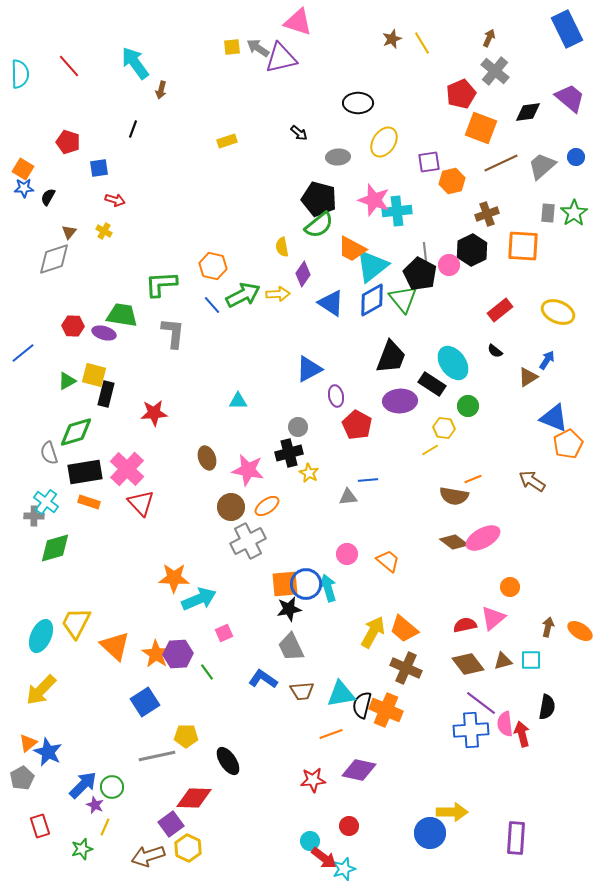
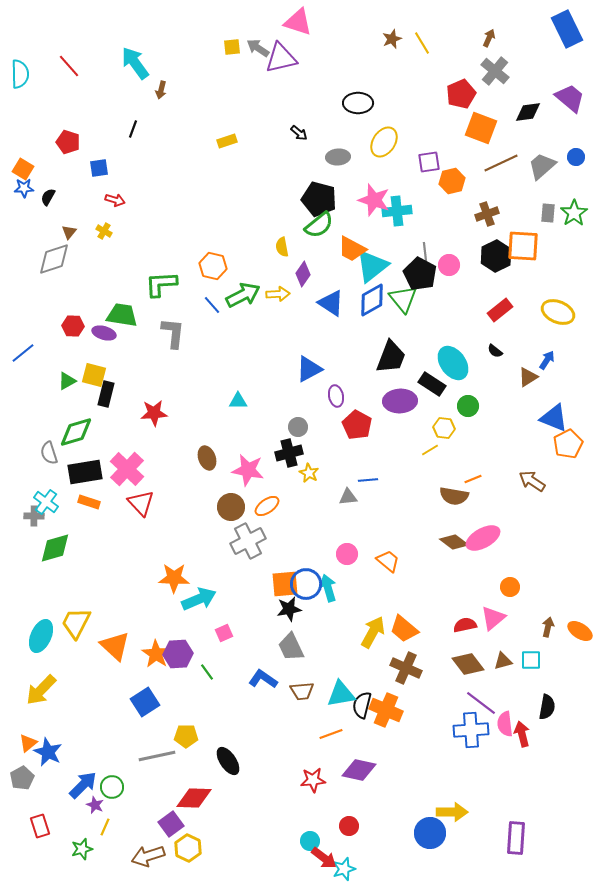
black hexagon at (472, 250): moved 24 px right, 6 px down
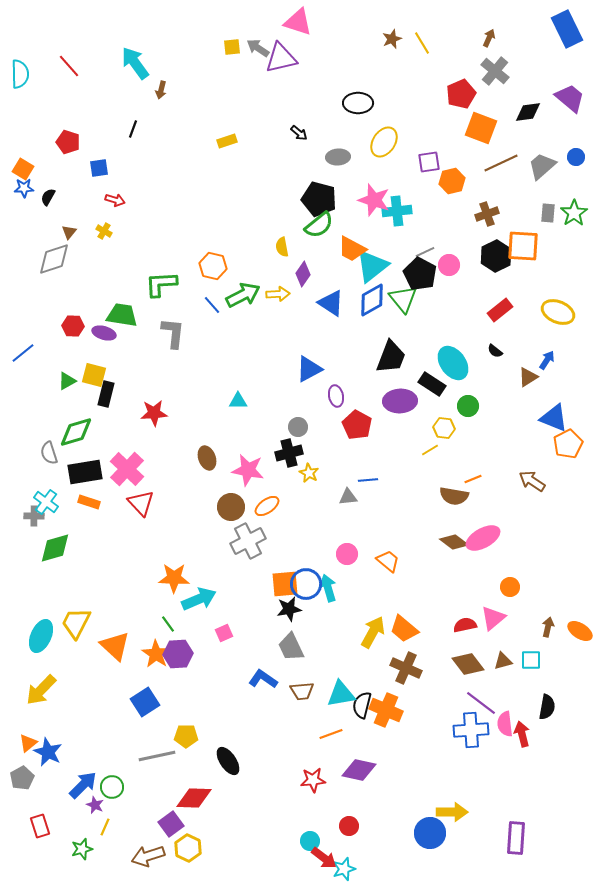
gray line at (425, 252): rotated 72 degrees clockwise
green line at (207, 672): moved 39 px left, 48 px up
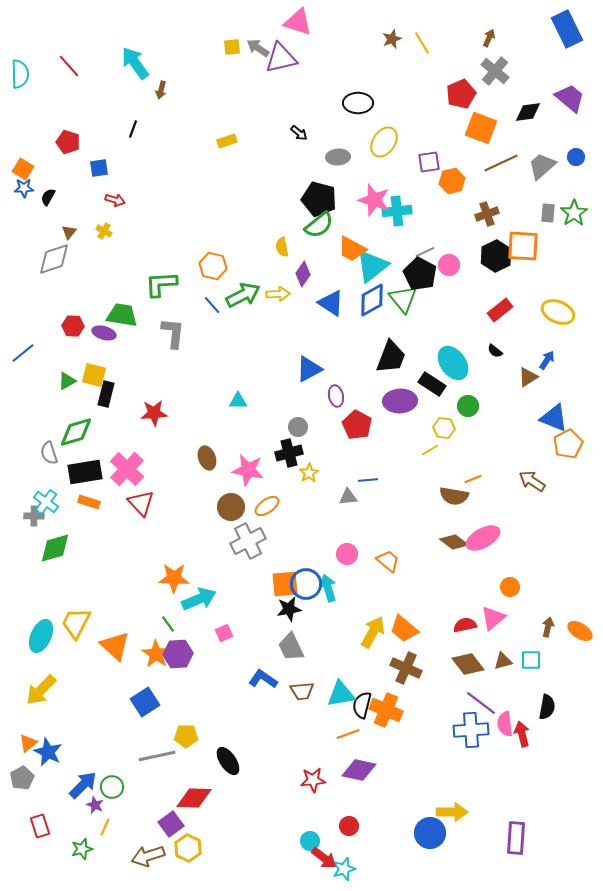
yellow star at (309, 473): rotated 12 degrees clockwise
orange line at (331, 734): moved 17 px right
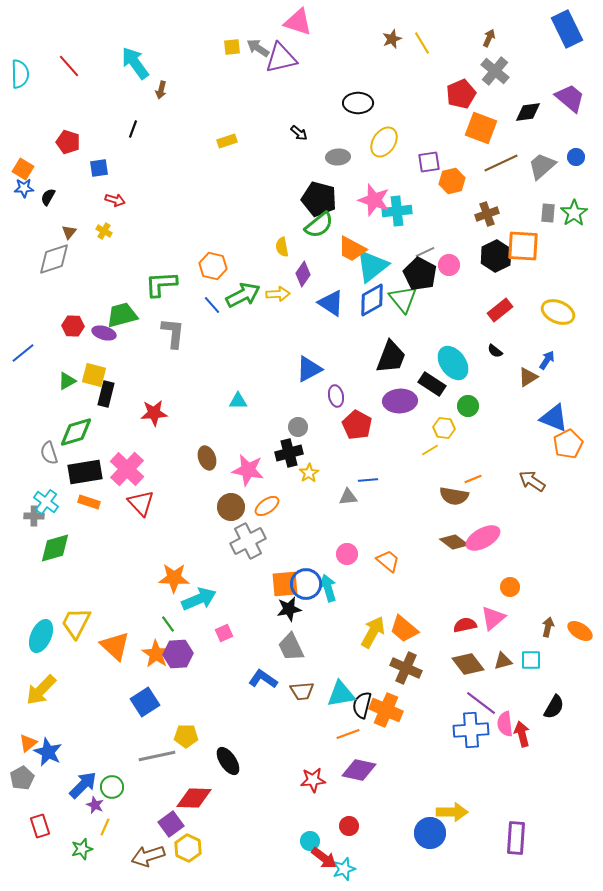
green trapezoid at (122, 315): rotated 24 degrees counterclockwise
black semicircle at (547, 707): moved 7 px right; rotated 20 degrees clockwise
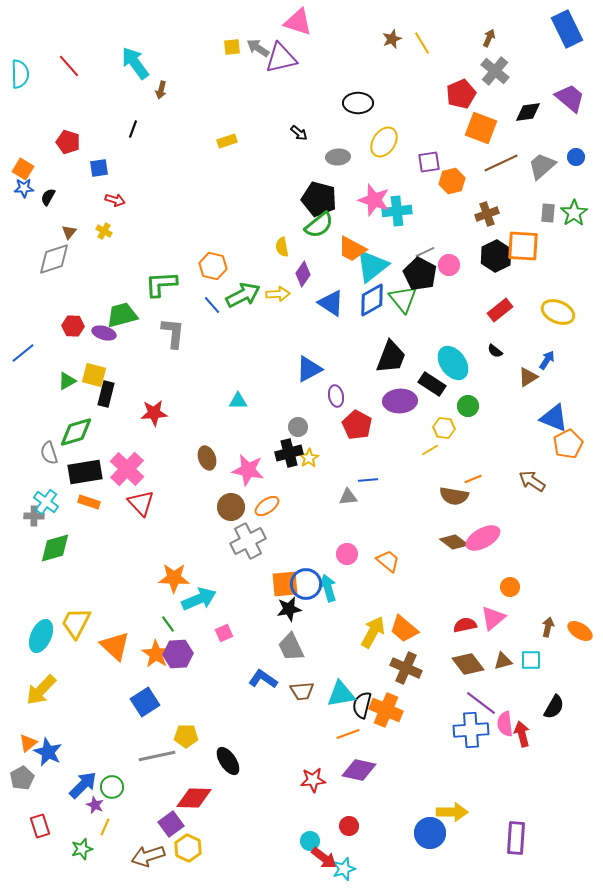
yellow star at (309, 473): moved 15 px up
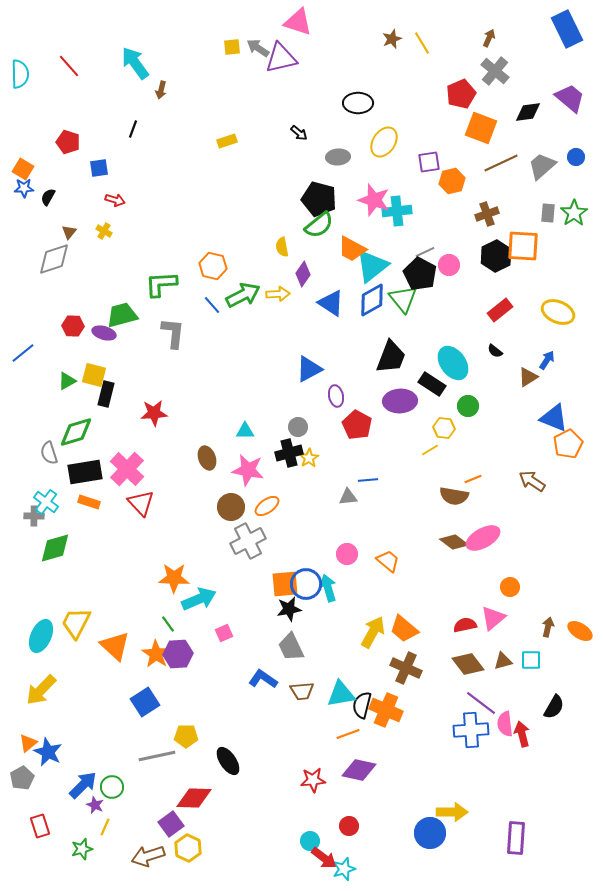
cyan triangle at (238, 401): moved 7 px right, 30 px down
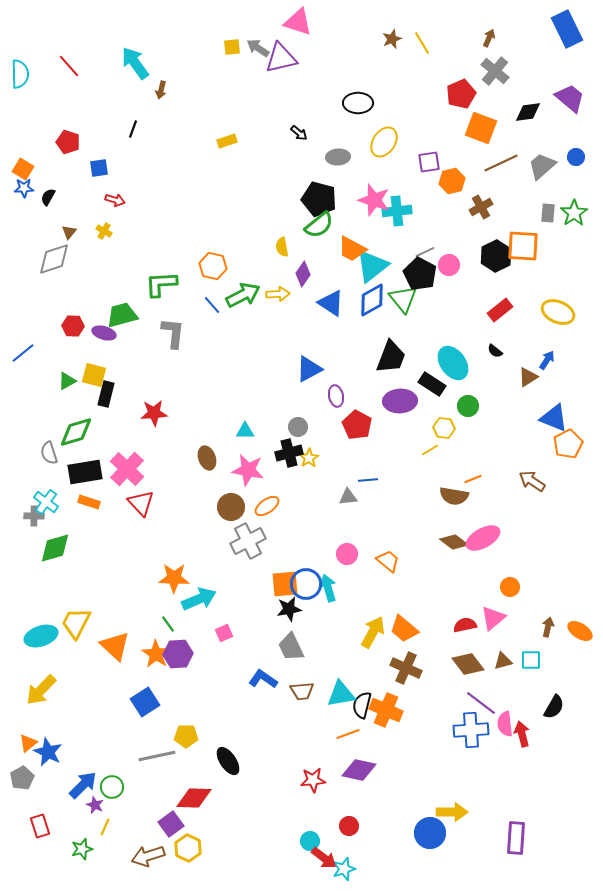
brown cross at (487, 214): moved 6 px left, 7 px up; rotated 10 degrees counterclockwise
cyan ellipse at (41, 636): rotated 48 degrees clockwise
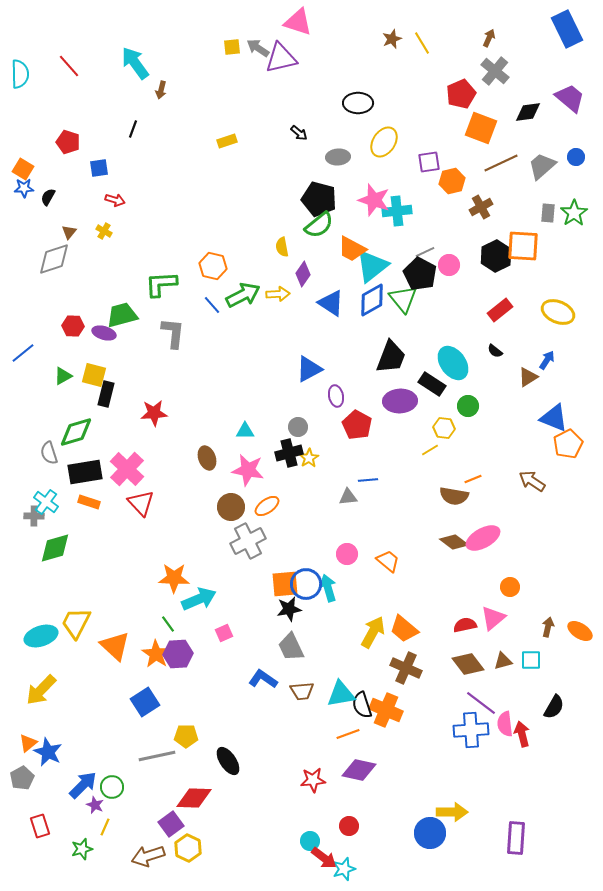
green triangle at (67, 381): moved 4 px left, 5 px up
black semicircle at (362, 705): rotated 32 degrees counterclockwise
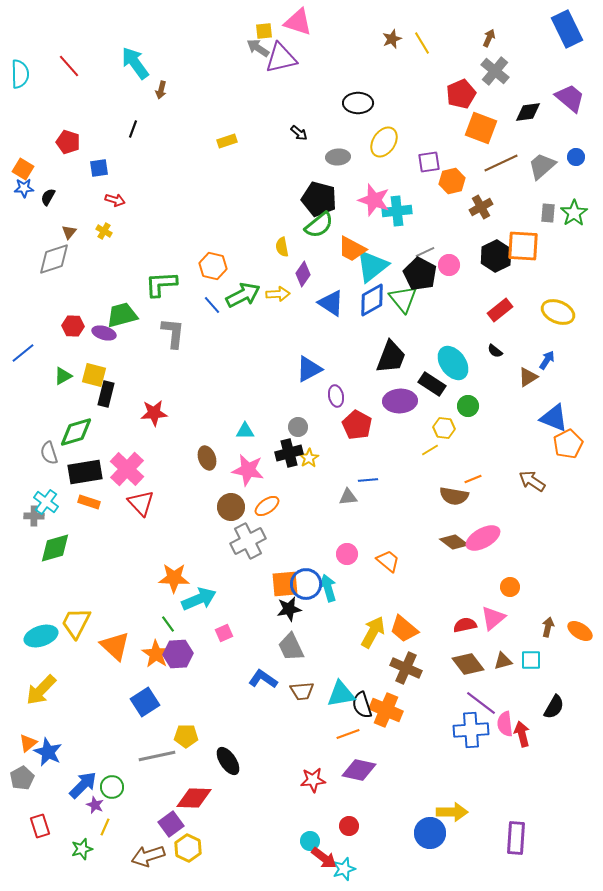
yellow square at (232, 47): moved 32 px right, 16 px up
